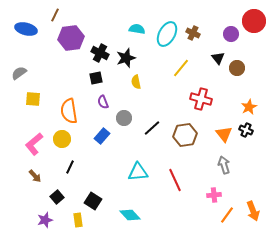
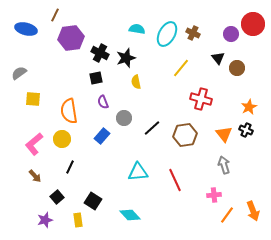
red circle at (254, 21): moved 1 px left, 3 px down
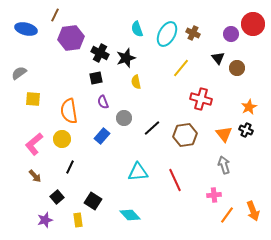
cyan semicircle at (137, 29): rotated 119 degrees counterclockwise
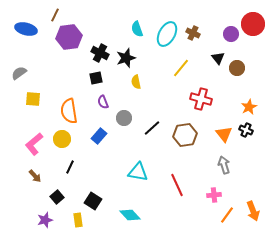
purple hexagon at (71, 38): moved 2 px left, 1 px up
blue rectangle at (102, 136): moved 3 px left
cyan triangle at (138, 172): rotated 15 degrees clockwise
red line at (175, 180): moved 2 px right, 5 px down
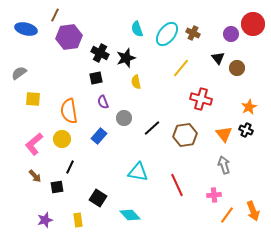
cyan ellipse at (167, 34): rotated 10 degrees clockwise
black square at (57, 197): moved 10 px up; rotated 32 degrees clockwise
black square at (93, 201): moved 5 px right, 3 px up
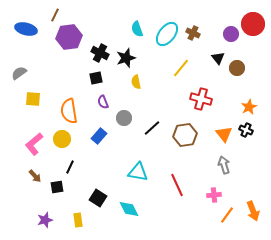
cyan diamond at (130, 215): moved 1 px left, 6 px up; rotated 15 degrees clockwise
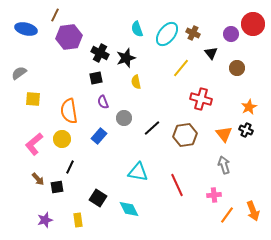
black triangle at (218, 58): moved 7 px left, 5 px up
brown arrow at (35, 176): moved 3 px right, 3 px down
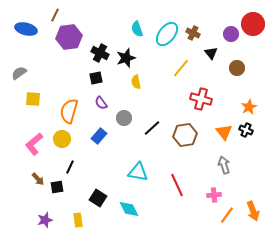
purple semicircle at (103, 102): moved 2 px left, 1 px down; rotated 16 degrees counterclockwise
orange semicircle at (69, 111): rotated 25 degrees clockwise
orange triangle at (224, 134): moved 2 px up
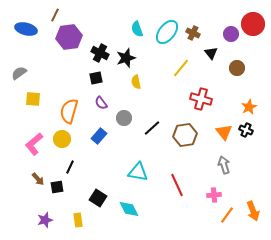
cyan ellipse at (167, 34): moved 2 px up
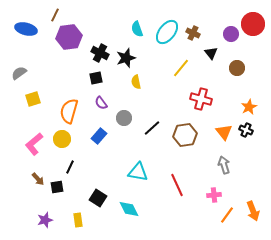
yellow square at (33, 99): rotated 21 degrees counterclockwise
